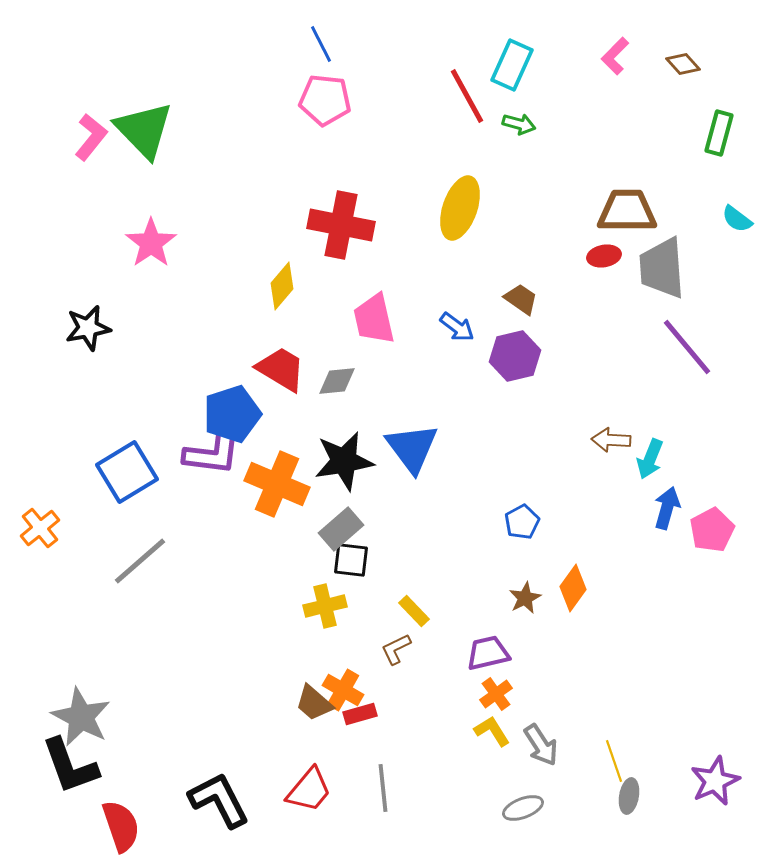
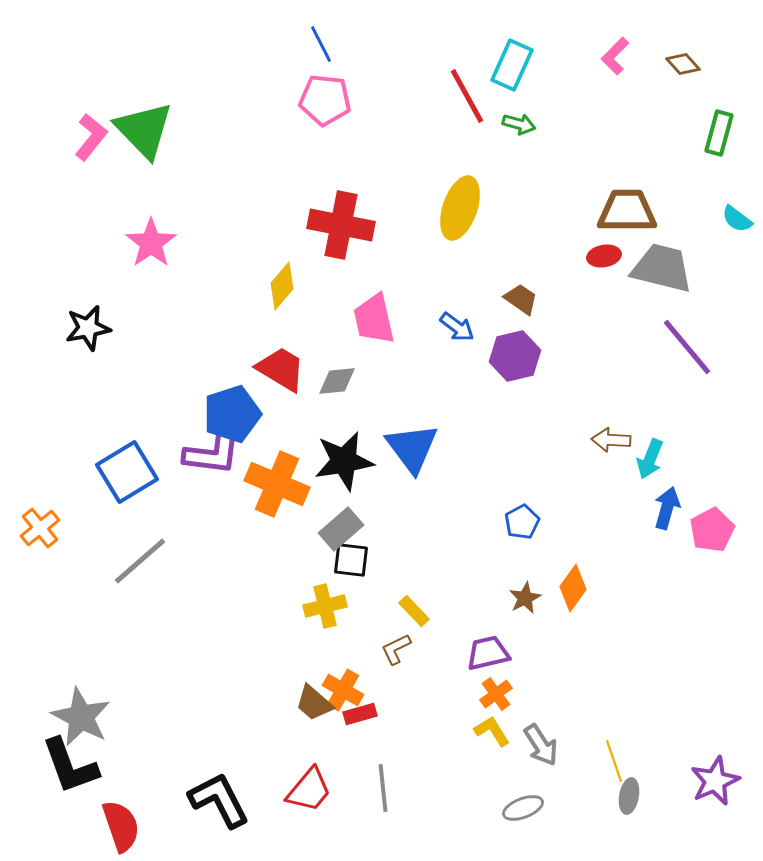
gray trapezoid at (662, 268): rotated 108 degrees clockwise
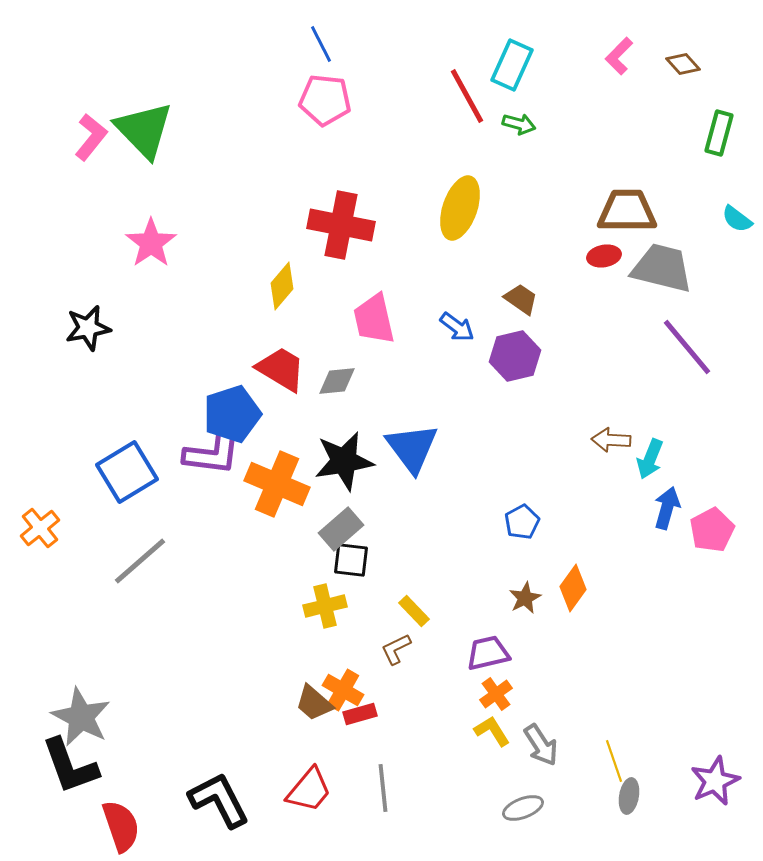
pink L-shape at (615, 56): moved 4 px right
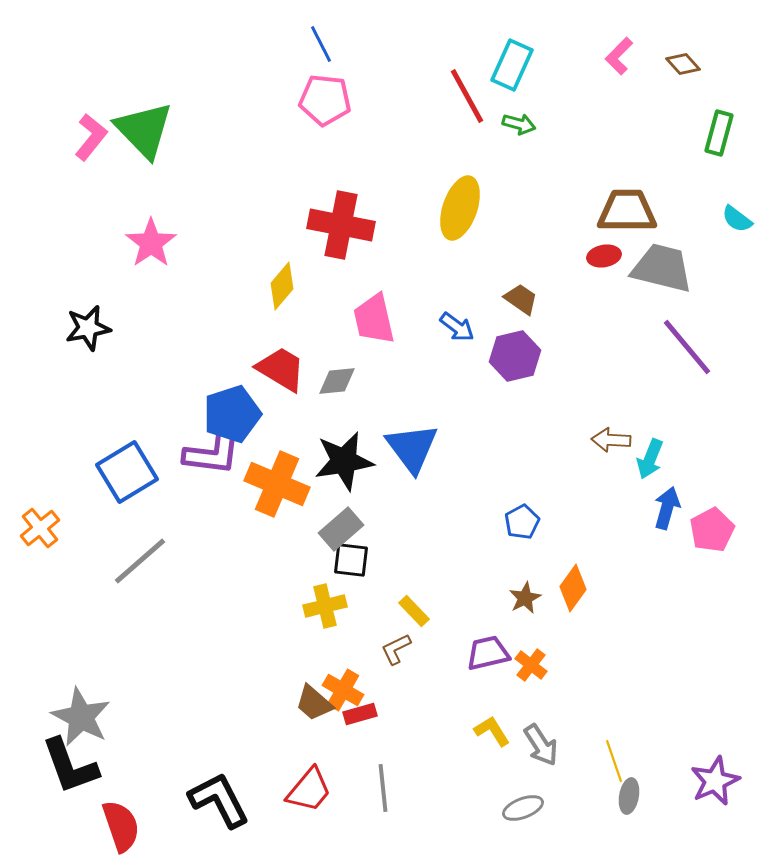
orange cross at (496, 694): moved 35 px right, 29 px up; rotated 16 degrees counterclockwise
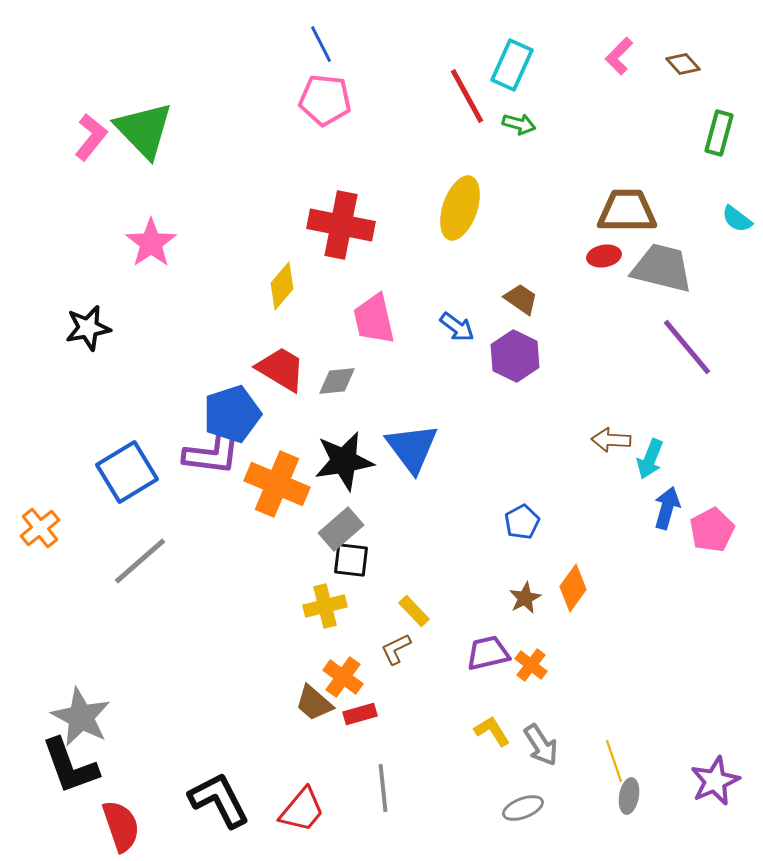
purple hexagon at (515, 356): rotated 21 degrees counterclockwise
orange cross at (343, 690): moved 13 px up; rotated 6 degrees clockwise
red trapezoid at (309, 790): moved 7 px left, 20 px down
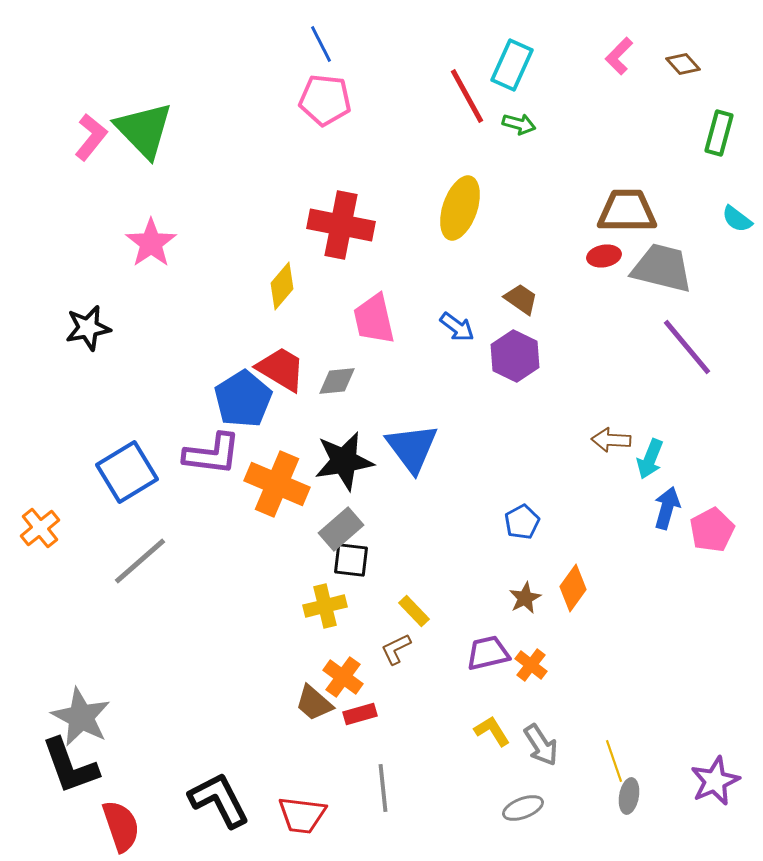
blue pentagon at (232, 414): moved 11 px right, 15 px up; rotated 14 degrees counterclockwise
red trapezoid at (302, 810): moved 5 px down; rotated 57 degrees clockwise
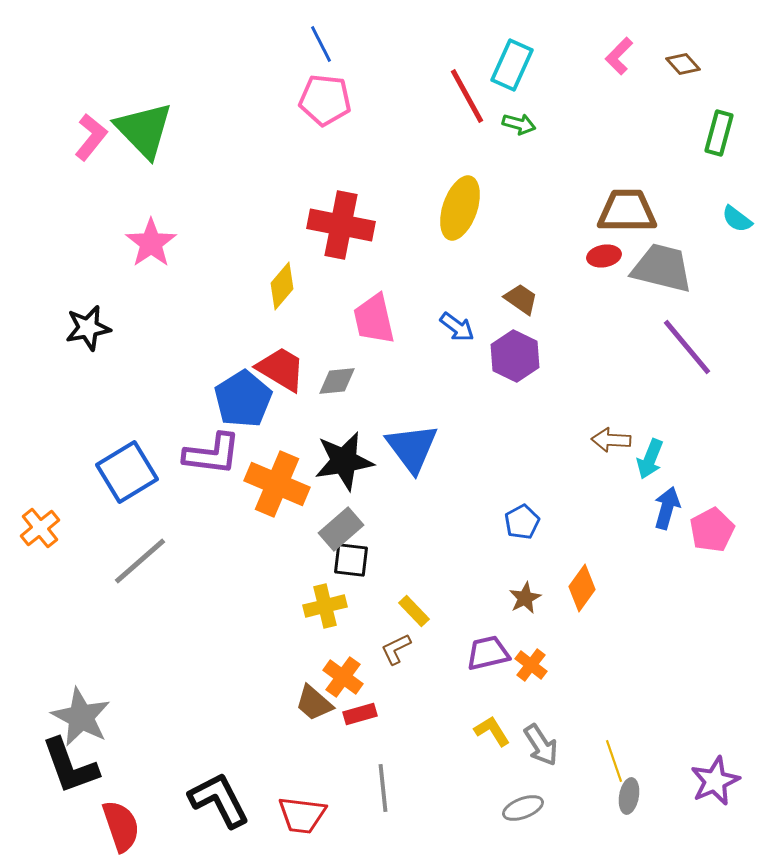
orange diamond at (573, 588): moved 9 px right
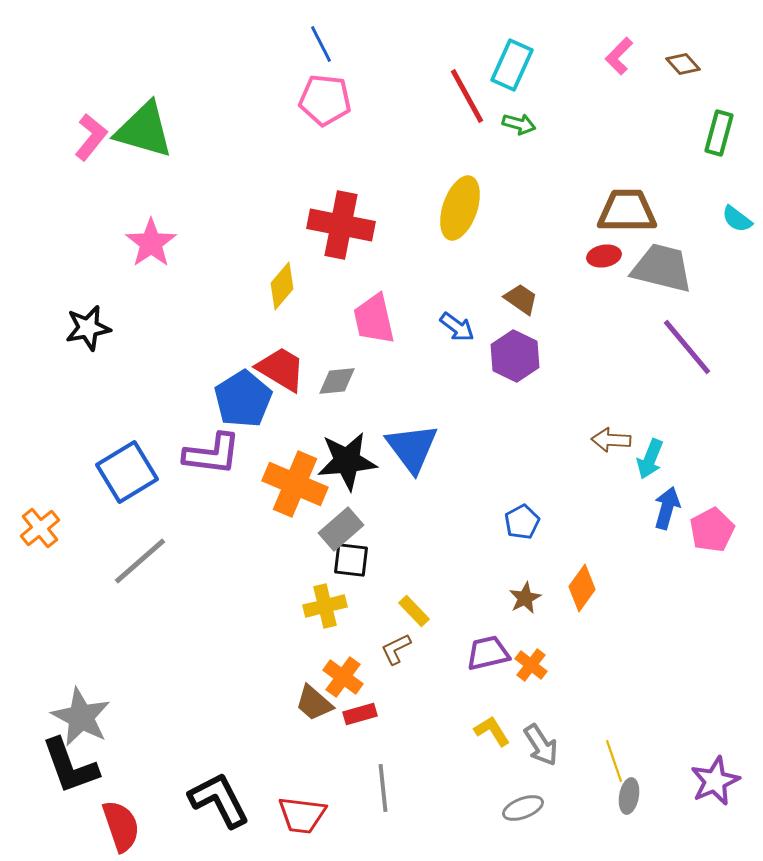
green triangle at (144, 130): rotated 30 degrees counterclockwise
black star at (344, 461): moved 3 px right; rotated 4 degrees clockwise
orange cross at (277, 484): moved 18 px right
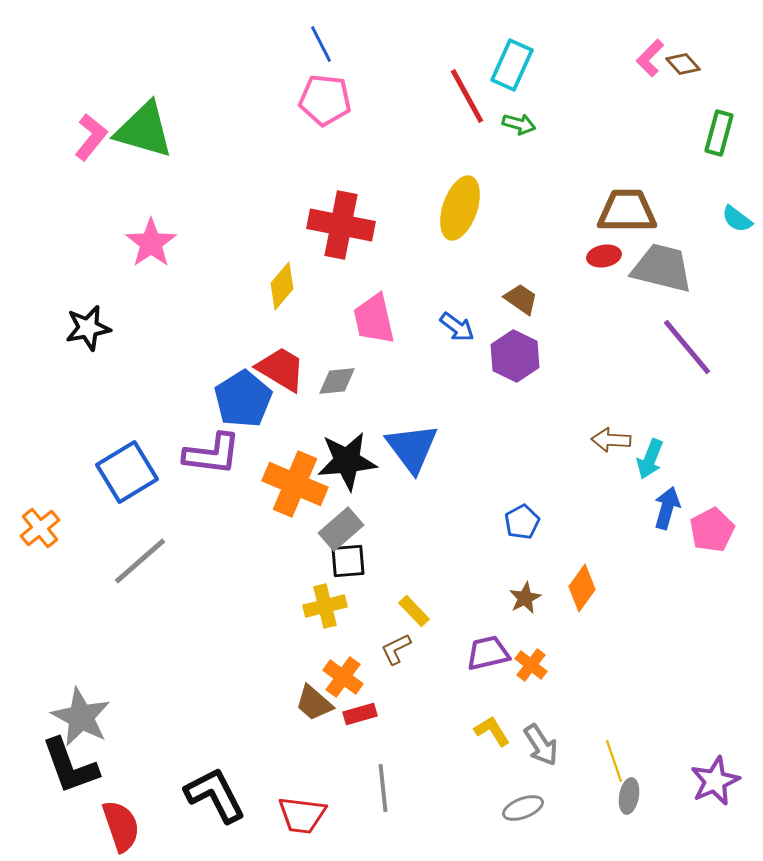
pink L-shape at (619, 56): moved 31 px right, 2 px down
black square at (351, 560): moved 3 px left, 1 px down; rotated 12 degrees counterclockwise
black L-shape at (219, 800): moved 4 px left, 5 px up
